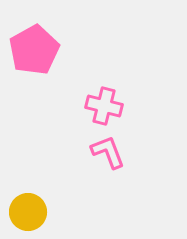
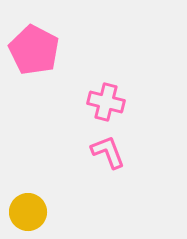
pink pentagon: rotated 15 degrees counterclockwise
pink cross: moved 2 px right, 4 px up
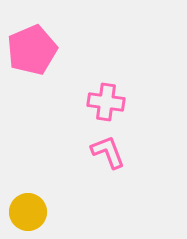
pink pentagon: moved 2 px left; rotated 21 degrees clockwise
pink cross: rotated 6 degrees counterclockwise
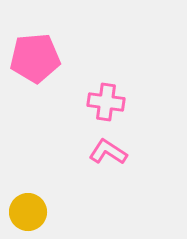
pink pentagon: moved 3 px right, 8 px down; rotated 18 degrees clockwise
pink L-shape: rotated 36 degrees counterclockwise
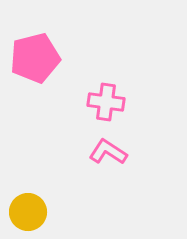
pink pentagon: rotated 9 degrees counterclockwise
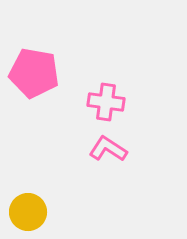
pink pentagon: moved 1 px left, 15 px down; rotated 24 degrees clockwise
pink L-shape: moved 3 px up
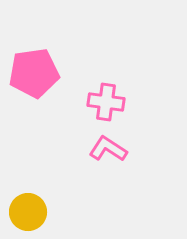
pink pentagon: rotated 18 degrees counterclockwise
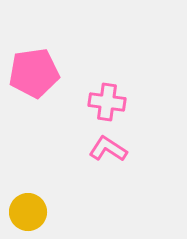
pink cross: moved 1 px right
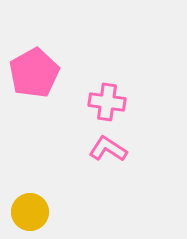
pink pentagon: rotated 21 degrees counterclockwise
yellow circle: moved 2 px right
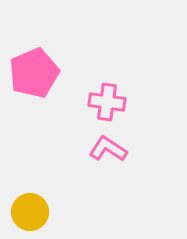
pink pentagon: rotated 6 degrees clockwise
